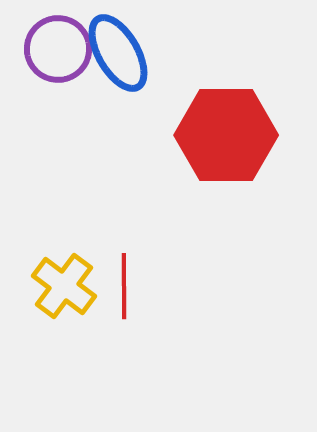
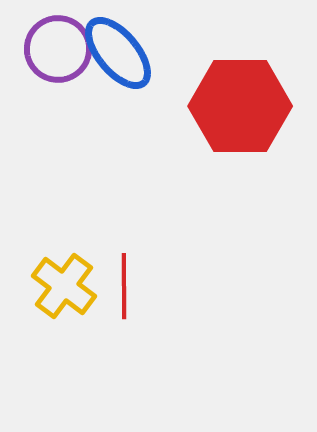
blue ellipse: rotated 10 degrees counterclockwise
red hexagon: moved 14 px right, 29 px up
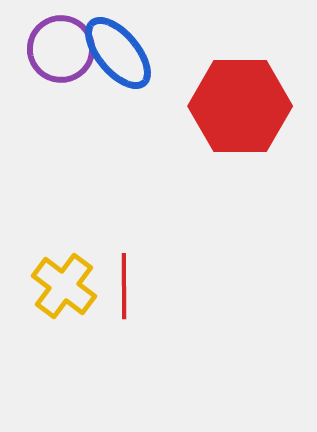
purple circle: moved 3 px right
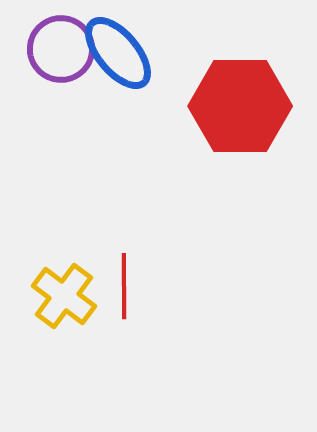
yellow cross: moved 10 px down
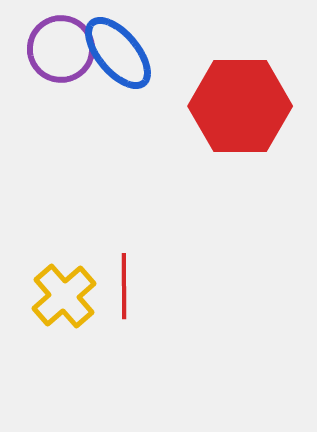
yellow cross: rotated 12 degrees clockwise
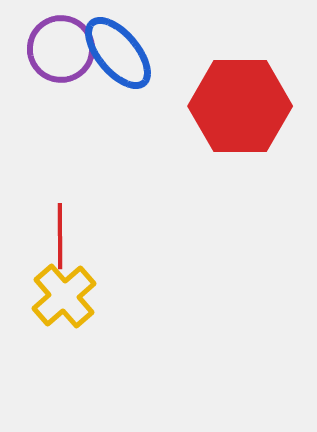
red line: moved 64 px left, 50 px up
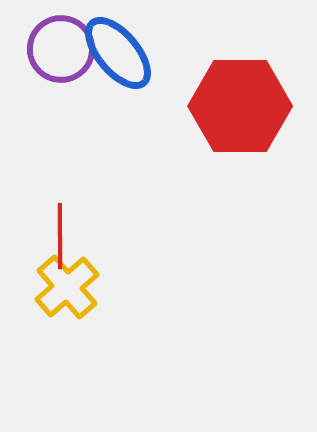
yellow cross: moved 3 px right, 9 px up
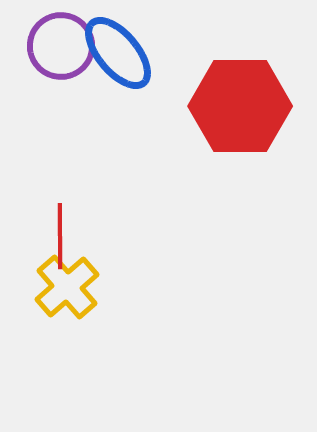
purple circle: moved 3 px up
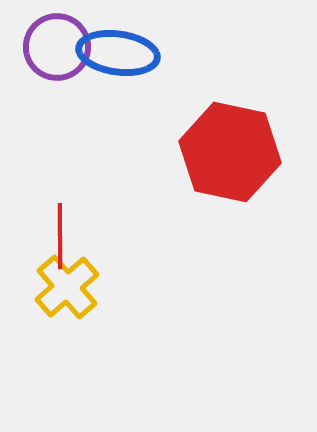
purple circle: moved 4 px left, 1 px down
blue ellipse: rotated 42 degrees counterclockwise
red hexagon: moved 10 px left, 46 px down; rotated 12 degrees clockwise
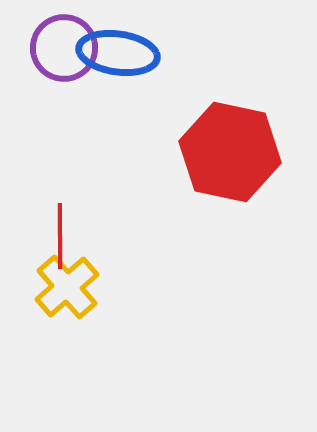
purple circle: moved 7 px right, 1 px down
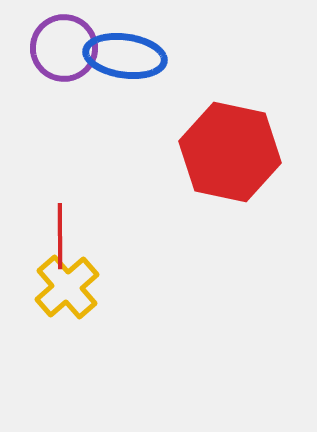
blue ellipse: moved 7 px right, 3 px down
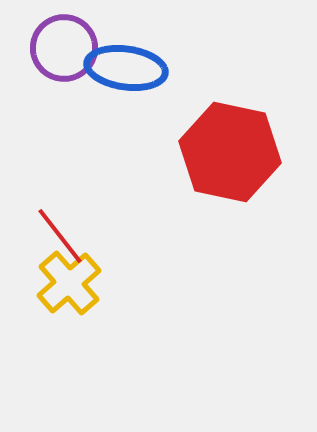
blue ellipse: moved 1 px right, 12 px down
red line: rotated 38 degrees counterclockwise
yellow cross: moved 2 px right, 4 px up
